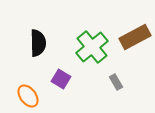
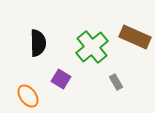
brown rectangle: rotated 52 degrees clockwise
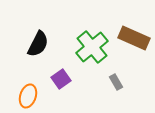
brown rectangle: moved 1 px left, 1 px down
black semicircle: moved 1 px down; rotated 28 degrees clockwise
purple square: rotated 24 degrees clockwise
orange ellipse: rotated 55 degrees clockwise
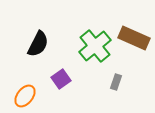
green cross: moved 3 px right, 1 px up
gray rectangle: rotated 49 degrees clockwise
orange ellipse: moved 3 px left; rotated 20 degrees clockwise
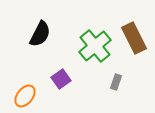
brown rectangle: rotated 40 degrees clockwise
black semicircle: moved 2 px right, 10 px up
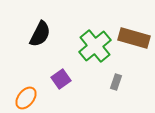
brown rectangle: rotated 48 degrees counterclockwise
orange ellipse: moved 1 px right, 2 px down
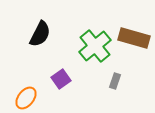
gray rectangle: moved 1 px left, 1 px up
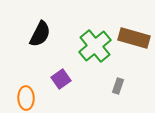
gray rectangle: moved 3 px right, 5 px down
orange ellipse: rotated 40 degrees counterclockwise
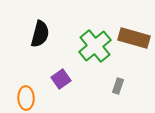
black semicircle: rotated 12 degrees counterclockwise
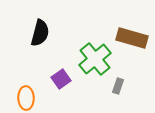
black semicircle: moved 1 px up
brown rectangle: moved 2 px left
green cross: moved 13 px down
